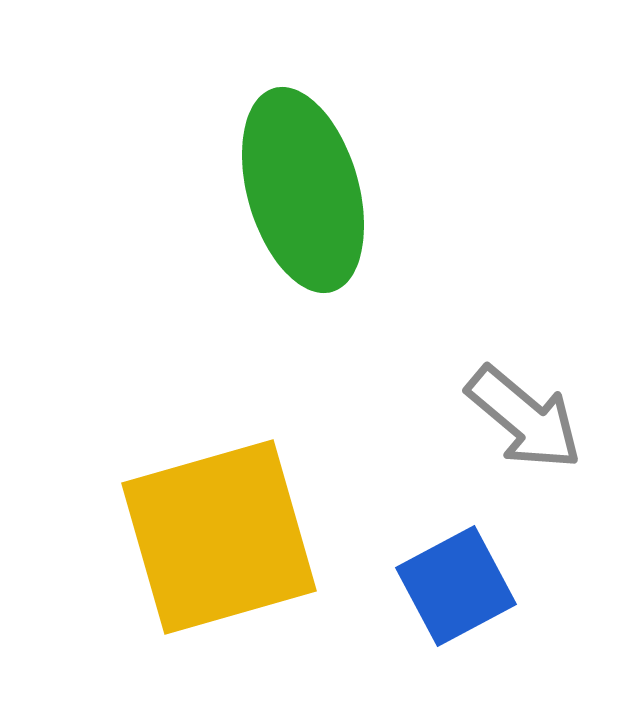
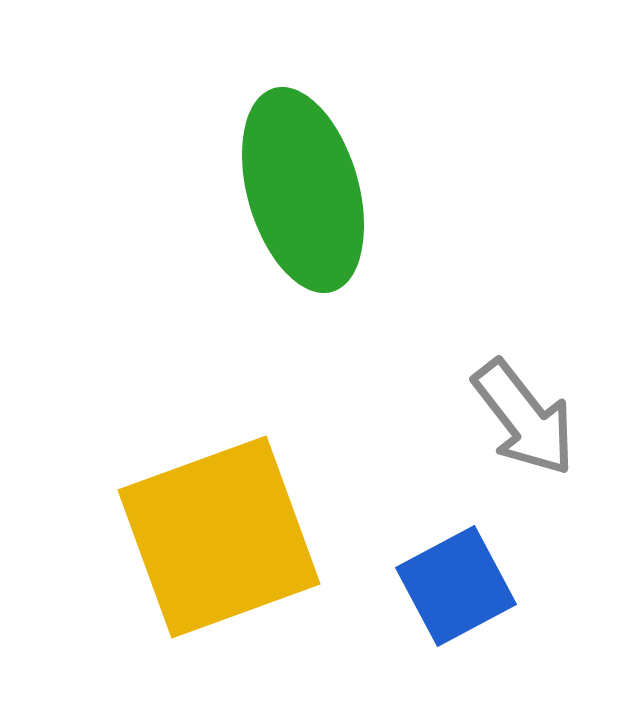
gray arrow: rotated 12 degrees clockwise
yellow square: rotated 4 degrees counterclockwise
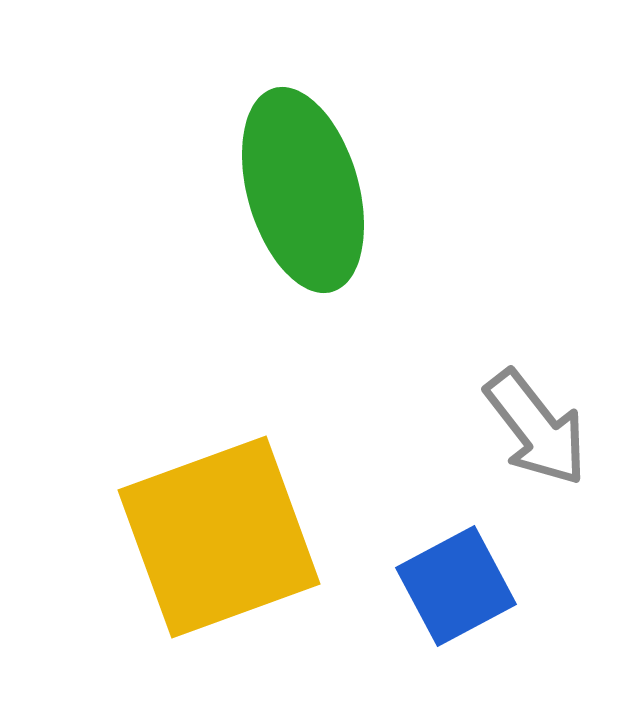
gray arrow: moved 12 px right, 10 px down
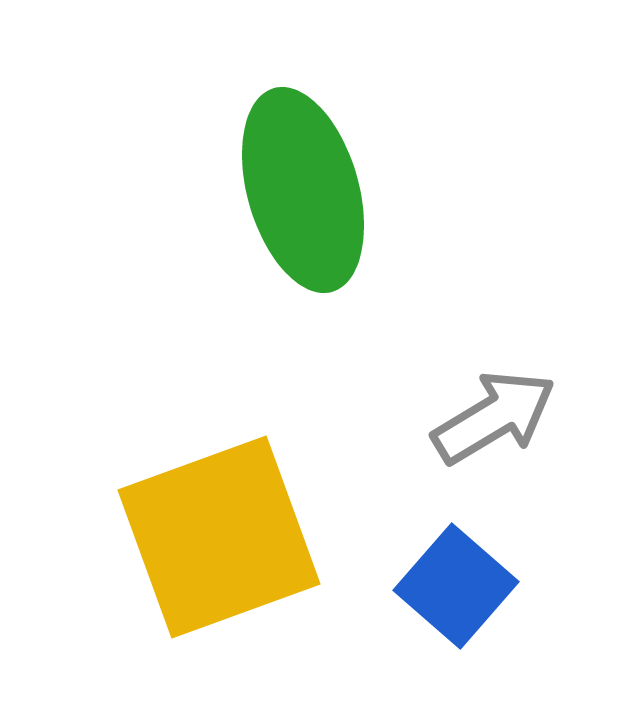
gray arrow: moved 42 px left, 11 px up; rotated 83 degrees counterclockwise
blue square: rotated 21 degrees counterclockwise
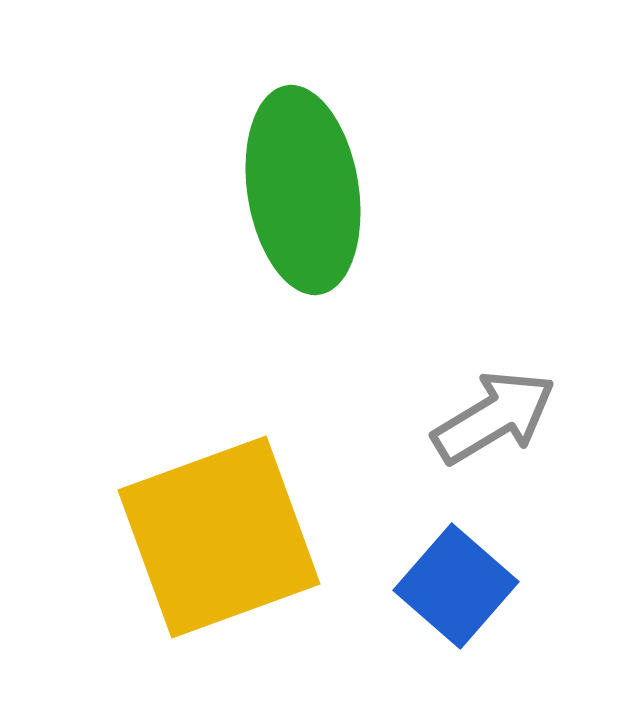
green ellipse: rotated 7 degrees clockwise
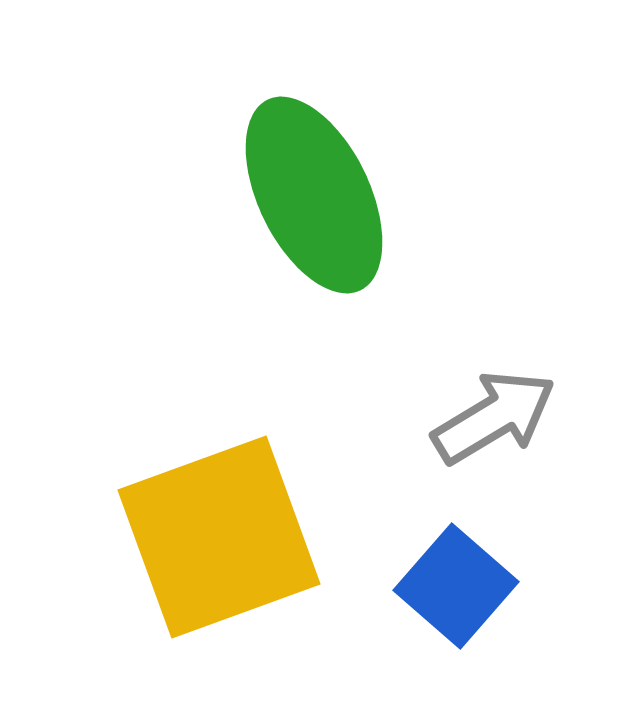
green ellipse: moved 11 px right, 5 px down; rotated 17 degrees counterclockwise
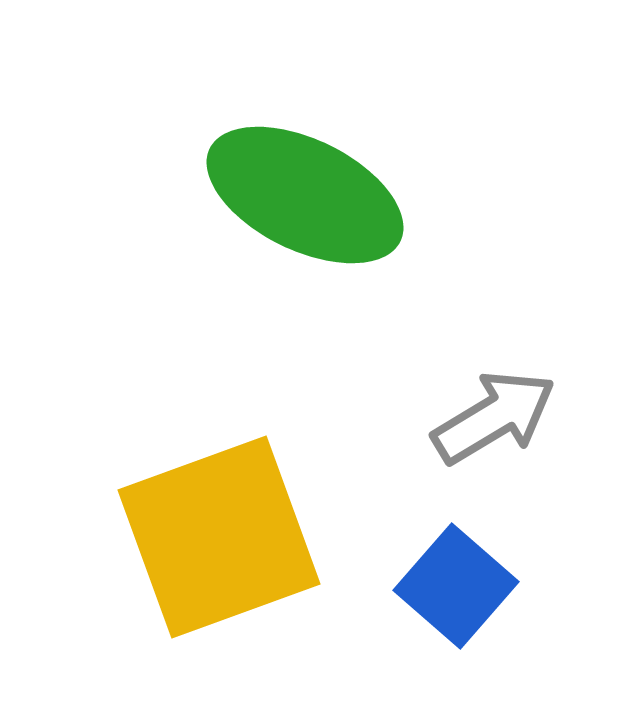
green ellipse: moved 9 px left; rotated 38 degrees counterclockwise
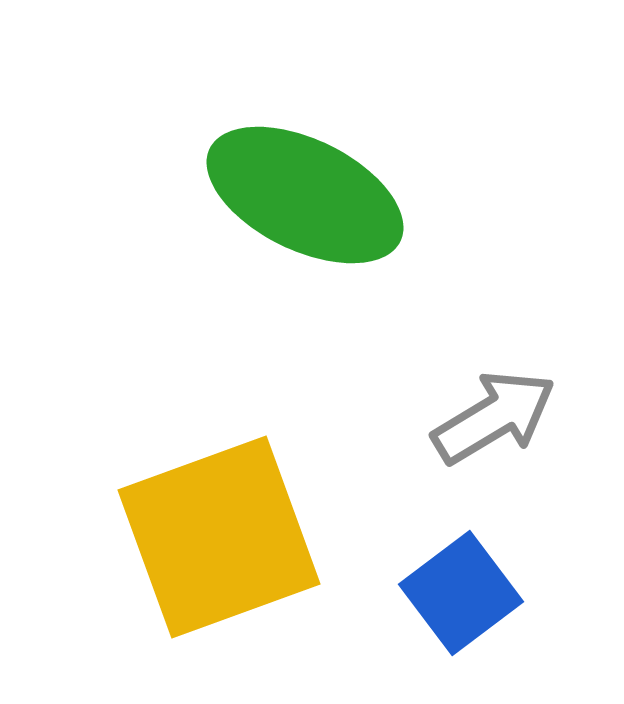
blue square: moved 5 px right, 7 px down; rotated 12 degrees clockwise
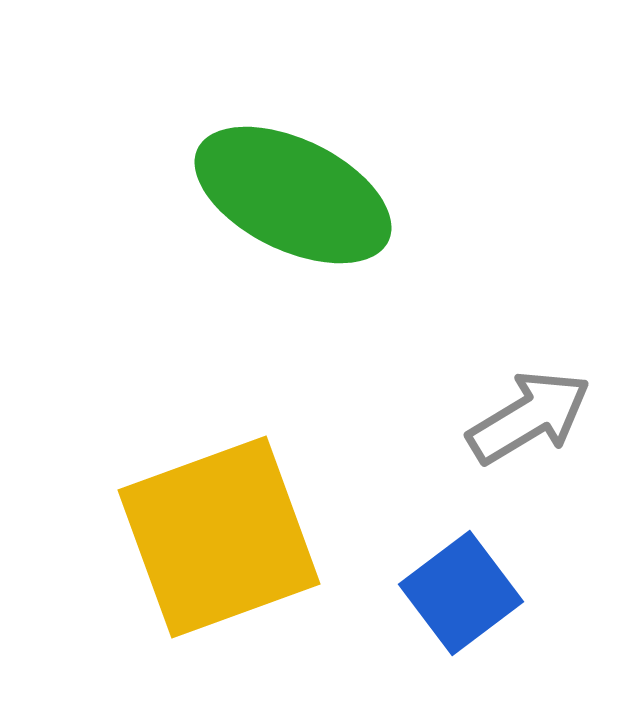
green ellipse: moved 12 px left
gray arrow: moved 35 px right
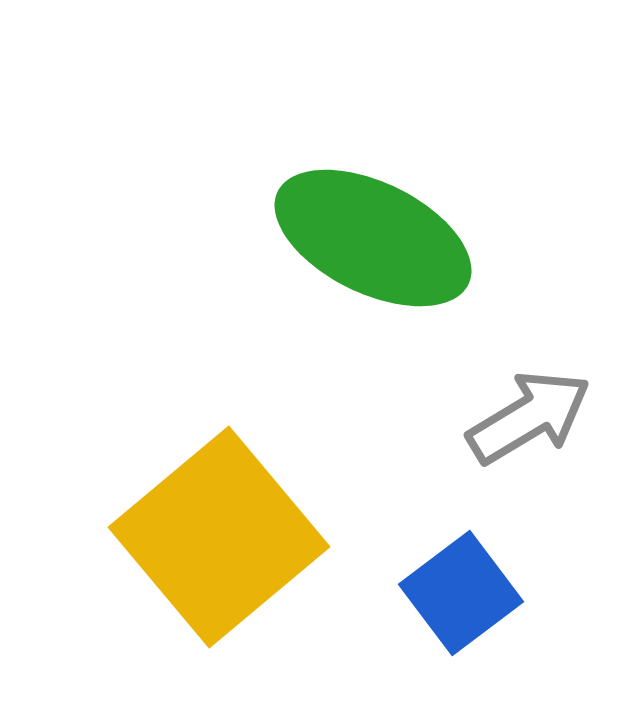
green ellipse: moved 80 px right, 43 px down
yellow square: rotated 20 degrees counterclockwise
